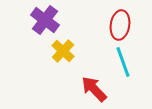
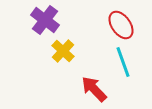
red ellipse: moved 1 px right; rotated 44 degrees counterclockwise
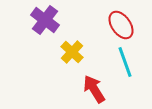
yellow cross: moved 9 px right, 1 px down
cyan line: moved 2 px right
red arrow: rotated 12 degrees clockwise
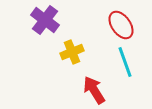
yellow cross: rotated 25 degrees clockwise
red arrow: moved 1 px down
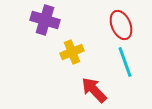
purple cross: rotated 20 degrees counterclockwise
red ellipse: rotated 12 degrees clockwise
red arrow: rotated 12 degrees counterclockwise
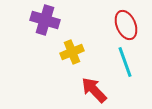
red ellipse: moved 5 px right
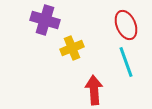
yellow cross: moved 4 px up
cyan line: moved 1 px right
red arrow: rotated 40 degrees clockwise
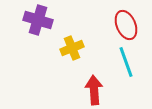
purple cross: moved 7 px left
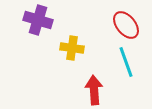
red ellipse: rotated 16 degrees counterclockwise
yellow cross: rotated 30 degrees clockwise
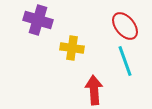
red ellipse: moved 1 px left, 1 px down
cyan line: moved 1 px left, 1 px up
